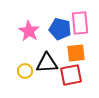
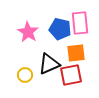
pink star: moved 1 px left, 1 px down
black triangle: moved 2 px right, 1 px down; rotated 20 degrees counterclockwise
yellow circle: moved 4 px down
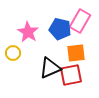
pink rectangle: moved 2 px up; rotated 35 degrees clockwise
black triangle: moved 1 px right, 4 px down
yellow circle: moved 12 px left, 22 px up
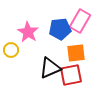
blue pentagon: rotated 20 degrees counterclockwise
yellow circle: moved 2 px left, 3 px up
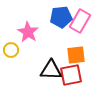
blue pentagon: moved 1 px right, 12 px up
orange square: moved 2 px down
black triangle: moved 1 px right, 2 px down; rotated 25 degrees clockwise
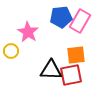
yellow circle: moved 1 px down
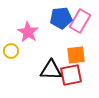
blue pentagon: moved 1 px down
